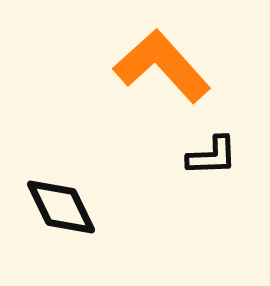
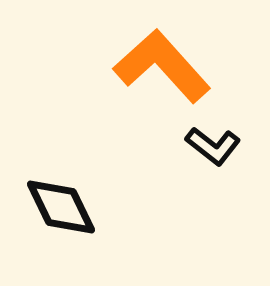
black L-shape: moved 1 px right, 10 px up; rotated 40 degrees clockwise
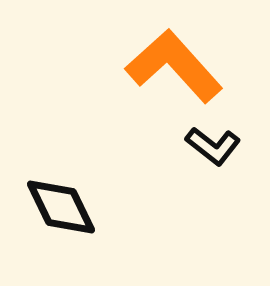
orange L-shape: moved 12 px right
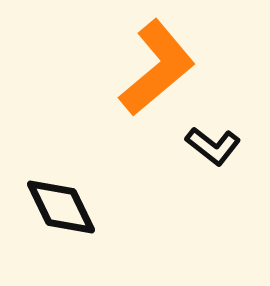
orange L-shape: moved 17 px left, 2 px down; rotated 92 degrees clockwise
